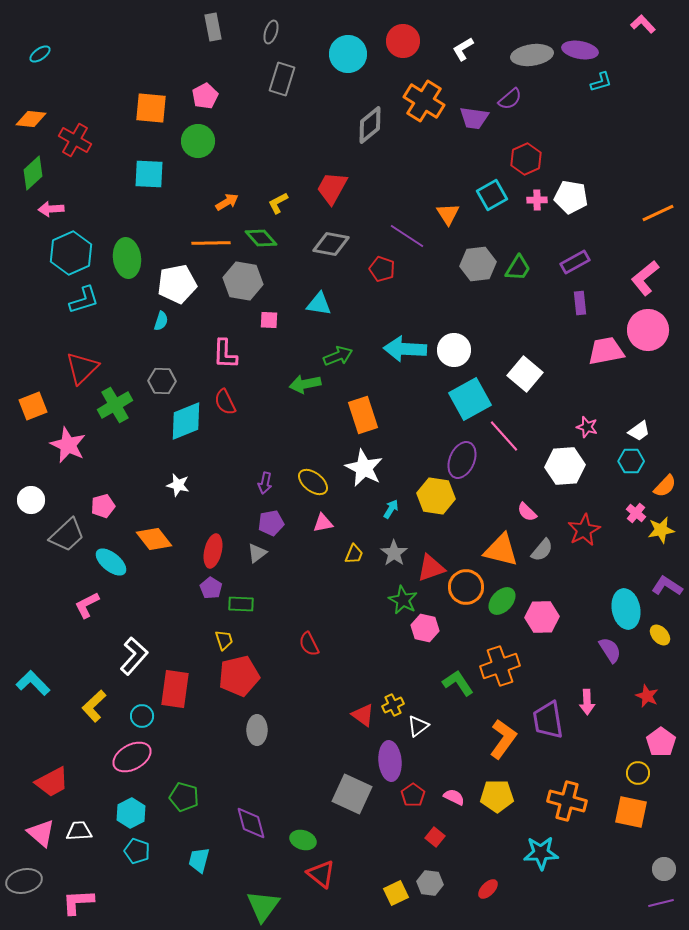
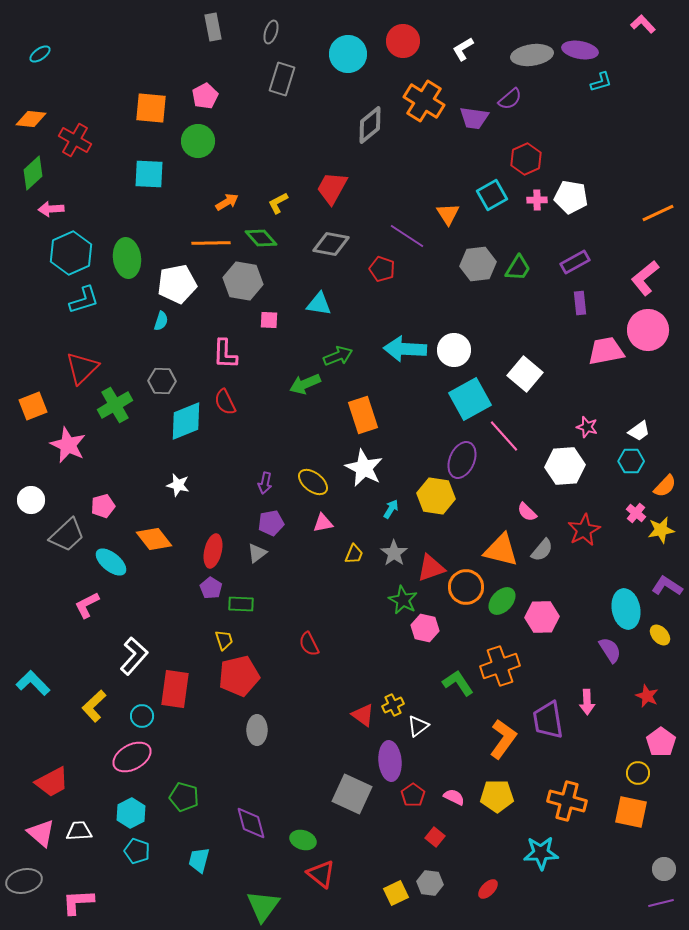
green arrow at (305, 384): rotated 12 degrees counterclockwise
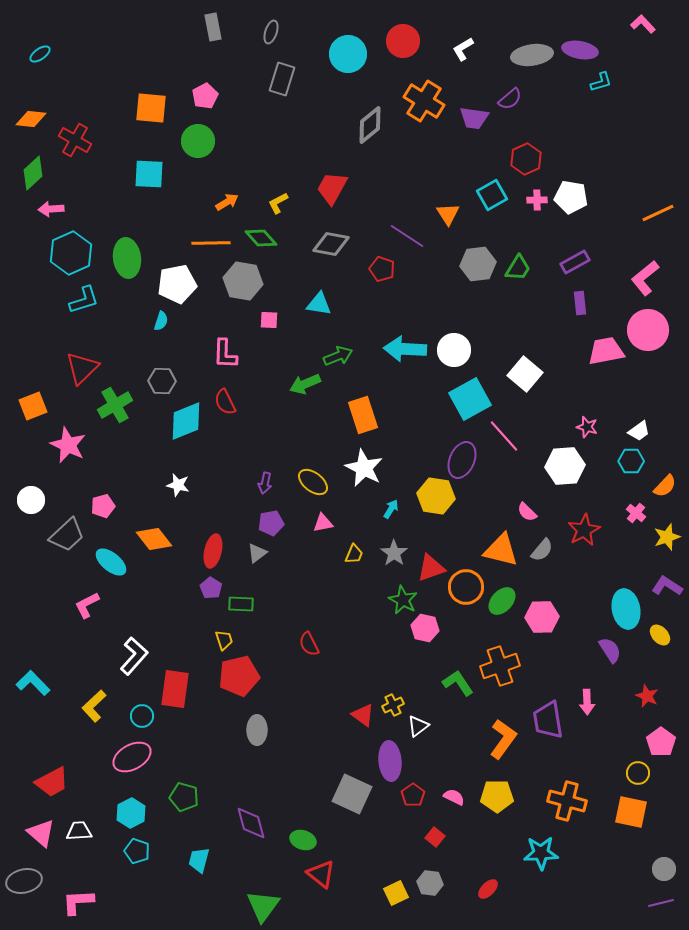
yellow star at (661, 530): moved 6 px right, 7 px down; rotated 8 degrees counterclockwise
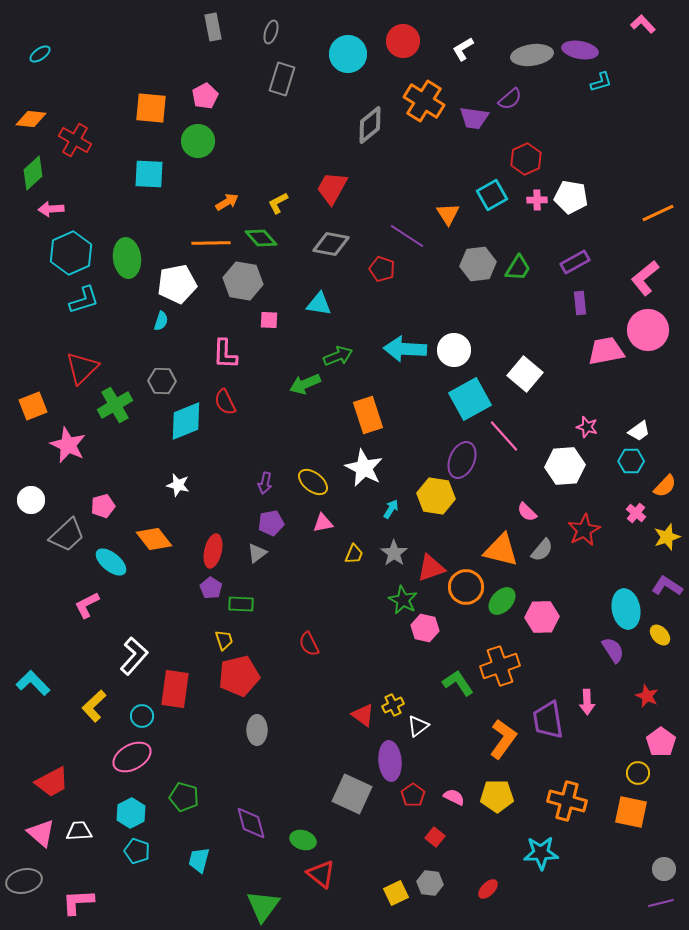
orange rectangle at (363, 415): moved 5 px right
purple semicircle at (610, 650): moved 3 px right
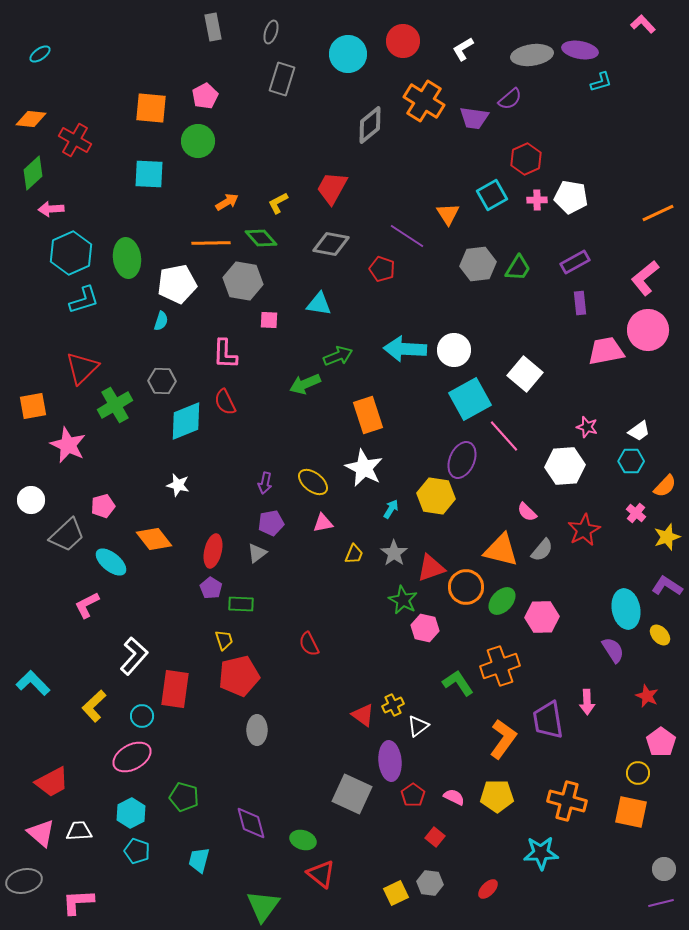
orange square at (33, 406): rotated 12 degrees clockwise
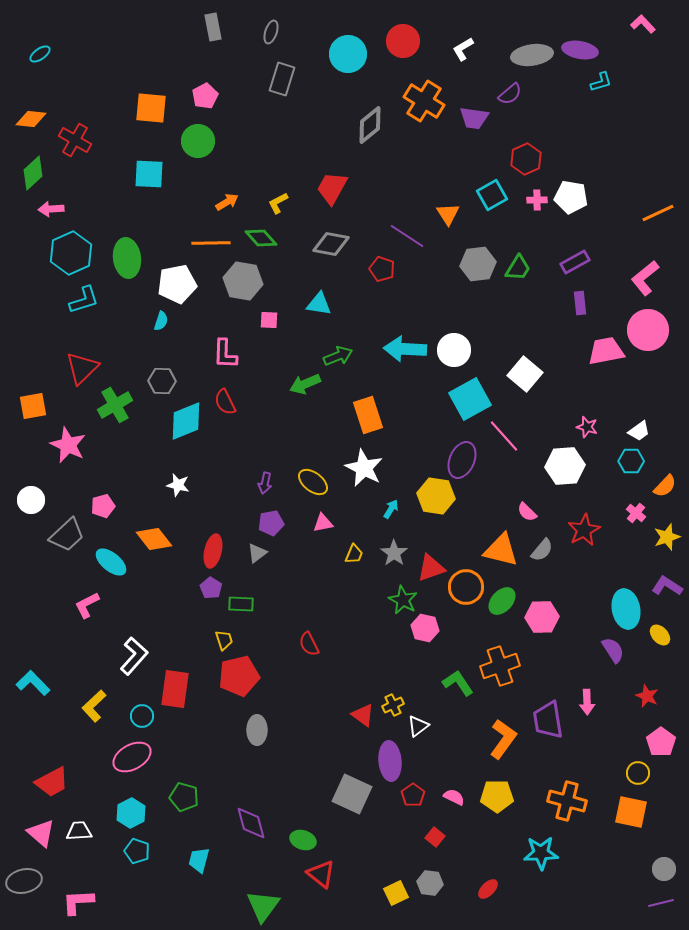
purple semicircle at (510, 99): moved 5 px up
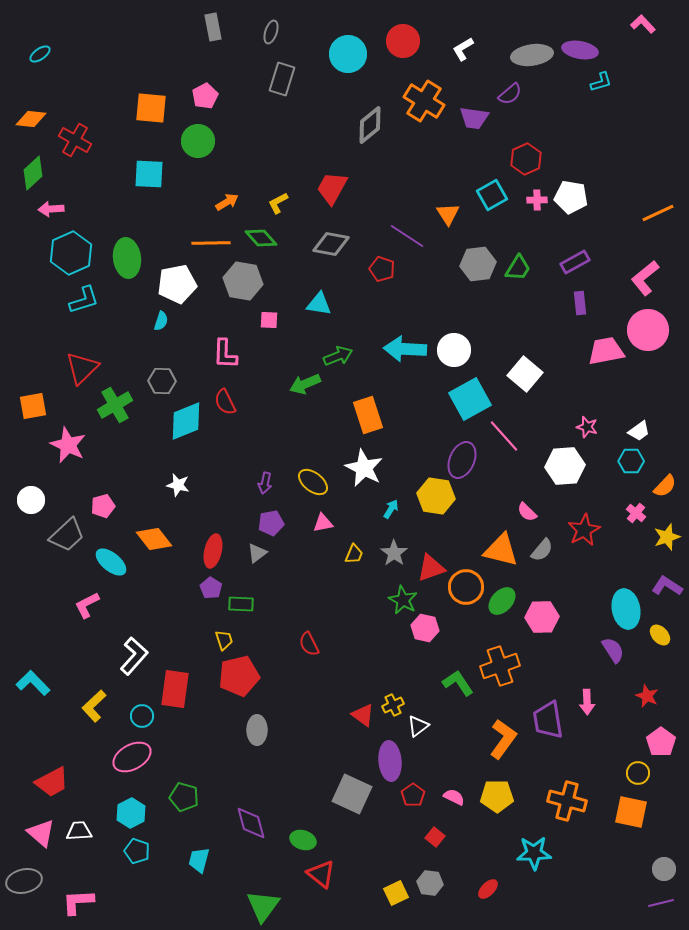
cyan star at (541, 853): moved 7 px left
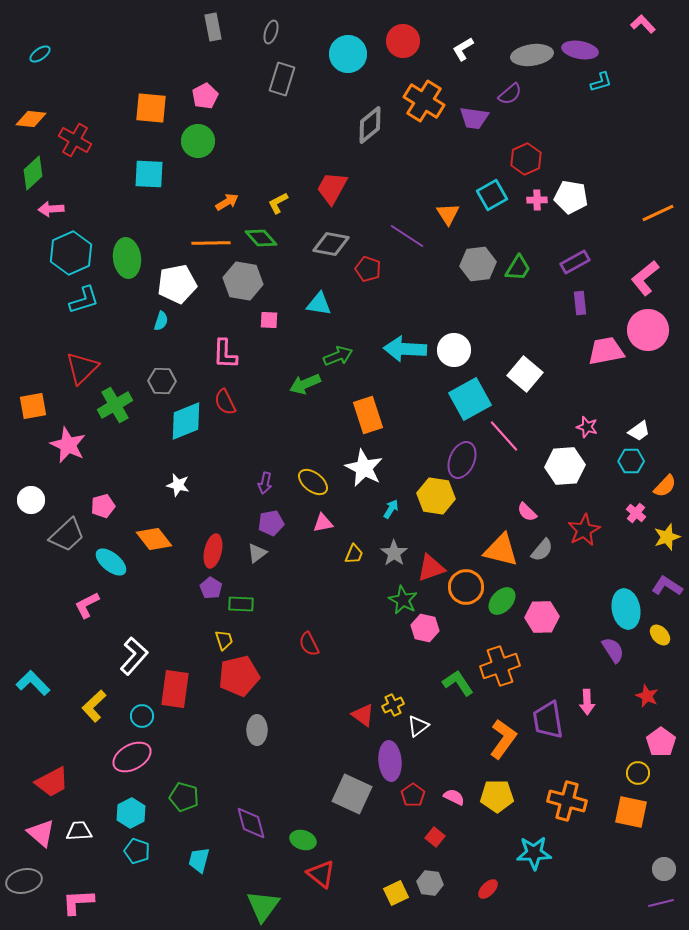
red pentagon at (382, 269): moved 14 px left
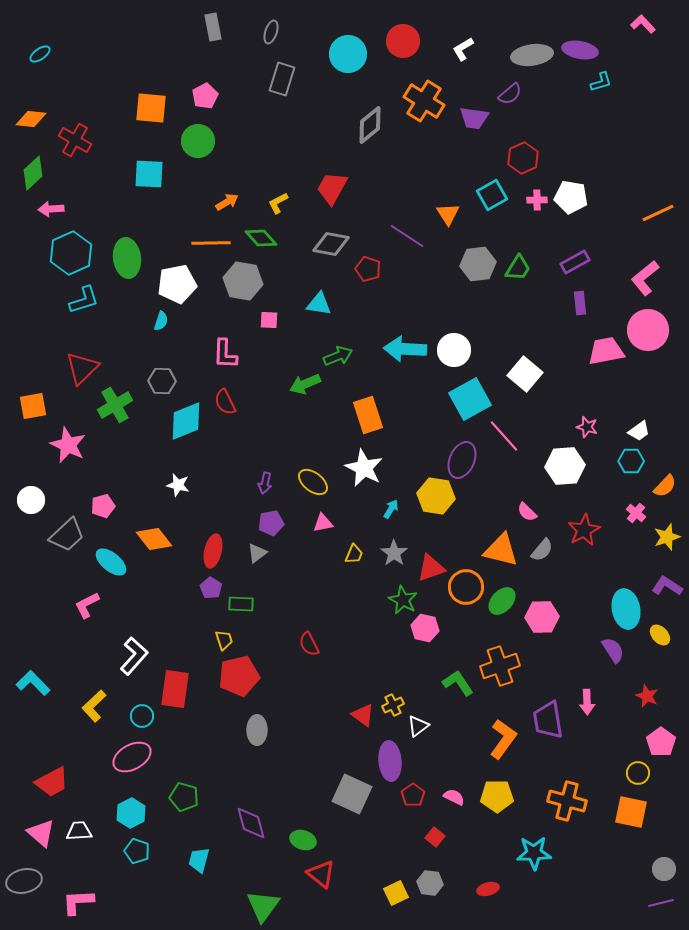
red hexagon at (526, 159): moved 3 px left, 1 px up
red ellipse at (488, 889): rotated 30 degrees clockwise
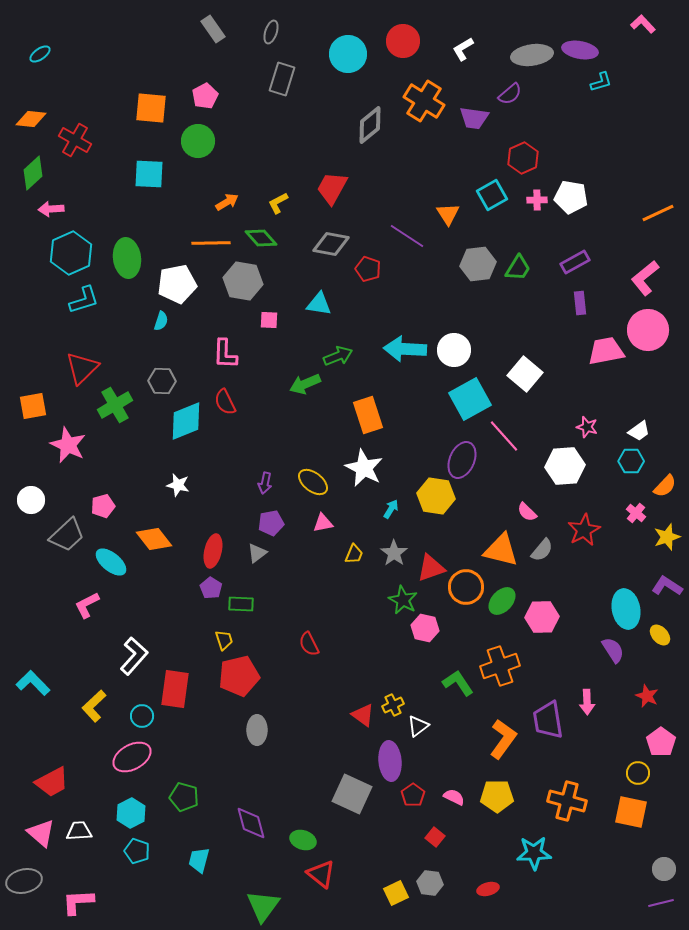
gray rectangle at (213, 27): moved 2 px down; rotated 24 degrees counterclockwise
